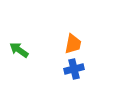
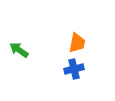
orange trapezoid: moved 4 px right, 1 px up
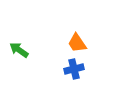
orange trapezoid: rotated 135 degrees clockwise
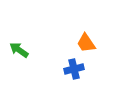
orange trapezoid: moved 9 px right
